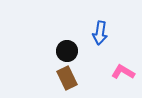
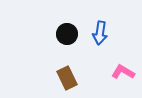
black circle: moved 17 px up
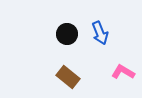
blue arrow: rotated 30 degrees counterclockwise
brown rectangle: moved 1 px right, 1 px up; rotated 25 degrees counterclockwise
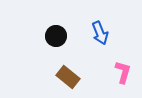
black circle: moved 11 px left, 2 px down
pink L-shape: rotated 75 degrees clockwise
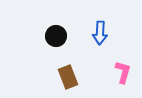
blue arrow: rotated 25 degrees clockwise
brown rectangle: rotated 30 degrees clockwise
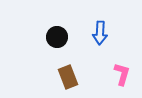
black circle: moved 1 px right, 1 px down
pink L-shape: moved 1 px left, 2 px down
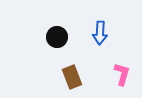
brown rectangle: moved 4 px right
